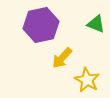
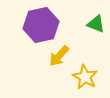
yellow arrow: moved 3 px left, 2 px up
yellow star: moved 2 px left, 3 px up
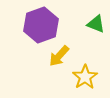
purple hexagon: rotated 8 degrees counterclockwise
yellow star: rotated 10 degrees clockwise
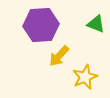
purple hexagon: rotated 16 degrees clockwise
yellow star: rotated 10 degrees clockwise
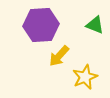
green triangle: moved 1 px left, 1 px down
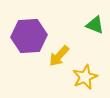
purple hexagon: moved 12 px left, 11 px down
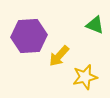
yellow star: rotated 10 degrees clockwise
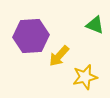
purple hexagon: moved 2 px right
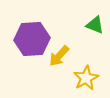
purple hexagon: moved 1 px right, 3 px down
yellow star: moved 1 px right, 1 px down; rotated 15 degrees counterclockwise
